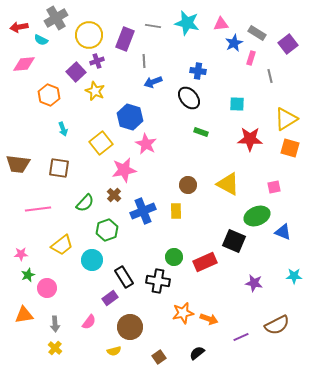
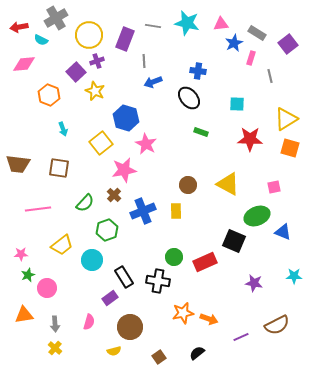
blue hexagon at (130, 117): moved 4 px left, 1 px down
pink semicircle at (89, 322): rotated 21 degrees counterclockwise
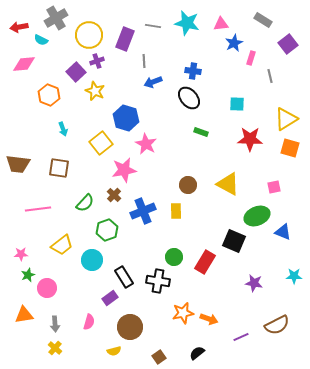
gray rectangle at (257, 33): moved 6 px right, 13 px up
blue cross at (198, 71): moved 5 px left
red rectangle at (205, 262): rotated 35 degrees counterclockwise
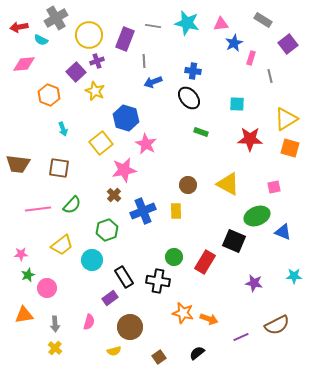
green semicircle at (85, 203): moved 13 px left, 2 px down
orange star at (183, 313): rotated 25 degrees clockwise
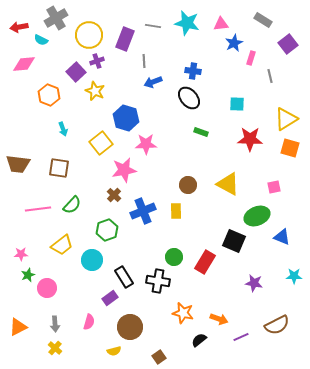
pink star at (146, 144): rotated 30 degrees counterclockwise
blue triangle at (283, 232): moved 1 px left, 5 px down
orange triangle at (24, 315): moved 6 px left, 12 px down; rotated 18 degrees counterclockwise
orange arrow at (209, 319): moved 10 px right
black semicircle at (197, 353): moved 2 px right, 13 px up
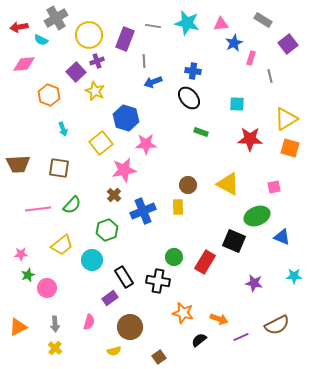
brown trapezoid at (18, 164): rotated 10 degrees counterclockwise
yellow rectangle at (176, 211): moved 2 px right, 4 px up
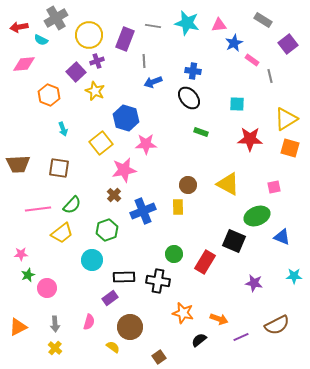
pink triangle at (221, 24): moved 2 px left, 1 px down
pink rectangle at (251, 58): moved 1 px right, 2 px down; rotated 72 degrees counterclockwise
yellow trapezoid at (62, 245): moved 12 px up
green circle at (174, 257): moved 3 px up
black rectangle at (124, 277): rotated 60 degrees counterclockwise
yellow semicircle at (114, 351): moved 1 px left, 4 px up; rotated 128 degrees counterclockwise
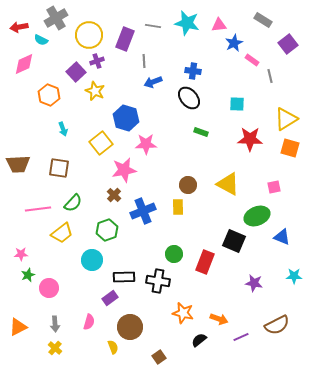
pink diamond at (24, 64): rotated 20 degrees counterclockwise
green semicircle at (72, 205): moved 1 px right, 2 px up
red rectangle at (205, 262): rotated 10 degrees counterclockwise
pink circle at (47, 288): moved 2 px right
yellow semicircle at (113, 347): rotated 32 degrees clockwise
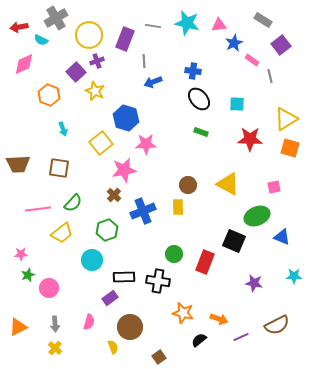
purple square at (288, 44): moved 7 px left, 1 px down
black ellipse at (189, 98): moved 10 px right, 1 px down
